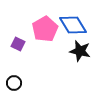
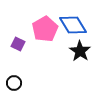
black star: rotated 20 degrees clockwise
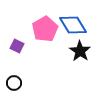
purple square: moved 1 px left, 2 px down
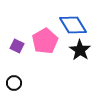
pink pentagon: moved 12 px down
black star: moved 1 px up
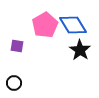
pink pentagon: moved 16 px up
purple square: rotated 16 degrees counterclockwise
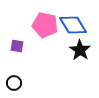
pink pentagon: rotated 30 degrees counterclockwise
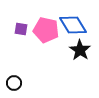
pink pentagon: moved 1 px right, 5 px down
purple square: moved 4 px right, 17 px up
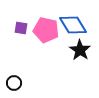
purple square: moved 1 px up
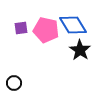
purple square: rotated 16 degrees counterclockwise
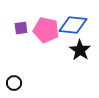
blue diamond: rotated 52 degrees counterclockwise
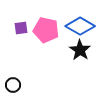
blue diamond: moved 7 px right, 1 px down; rotated 24 degrees clockwise
black circle: moved 1 px left, 2 px down
